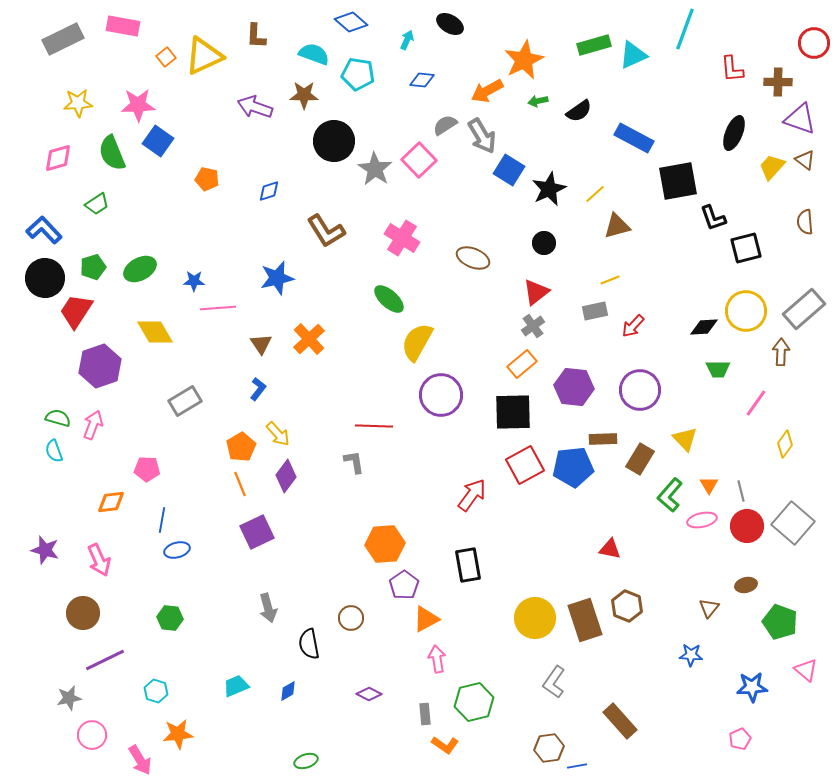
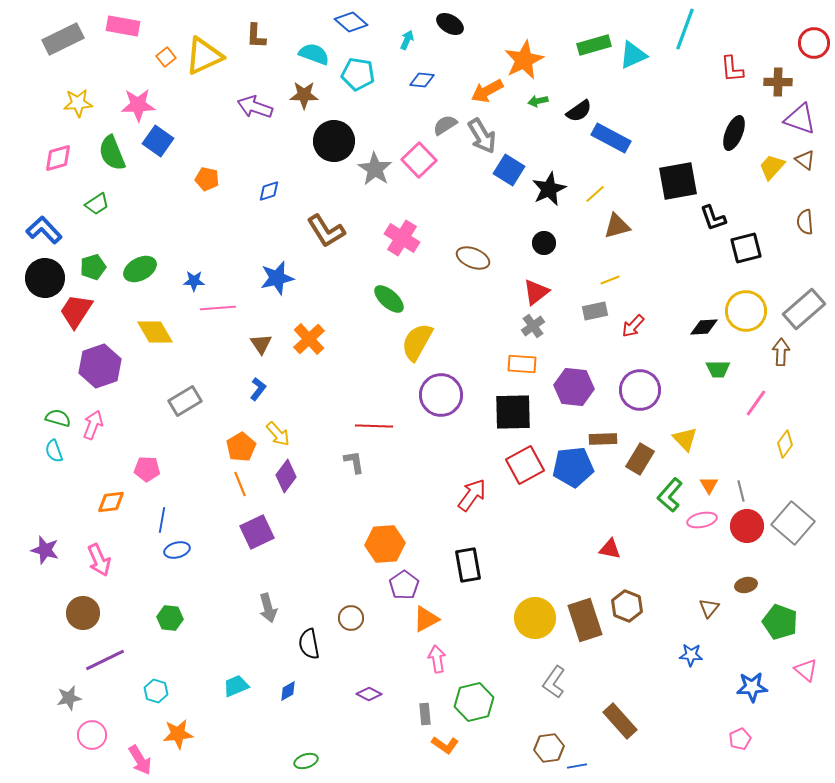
blue rectangle at (634, 138): moved 23 px left
orange rectangle at (522, 364): rotated 44 degrees clockwise
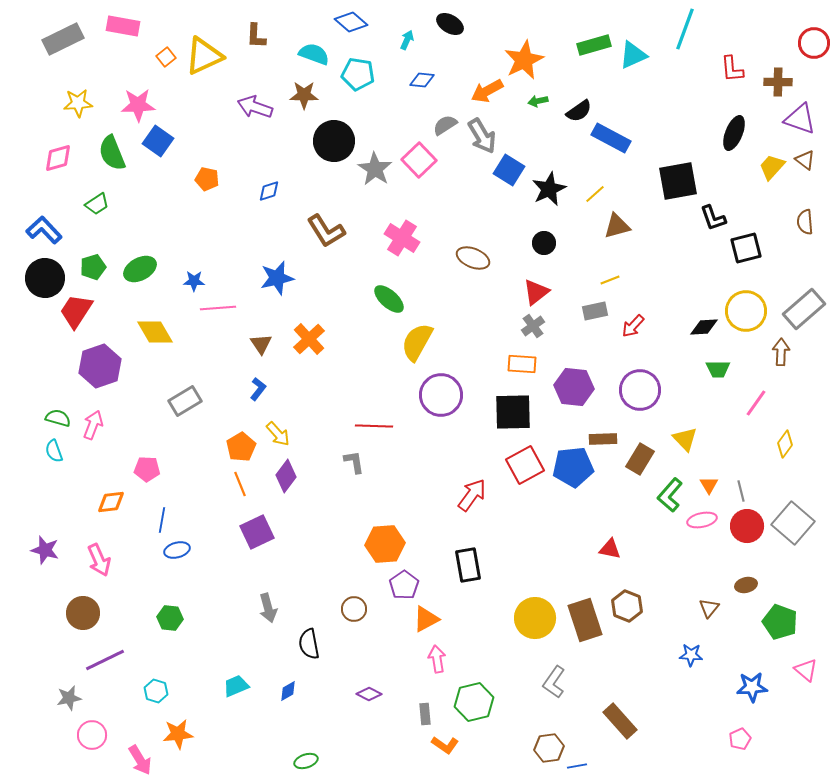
brown circle at (351, 618): moved 3 px right, 9 px up
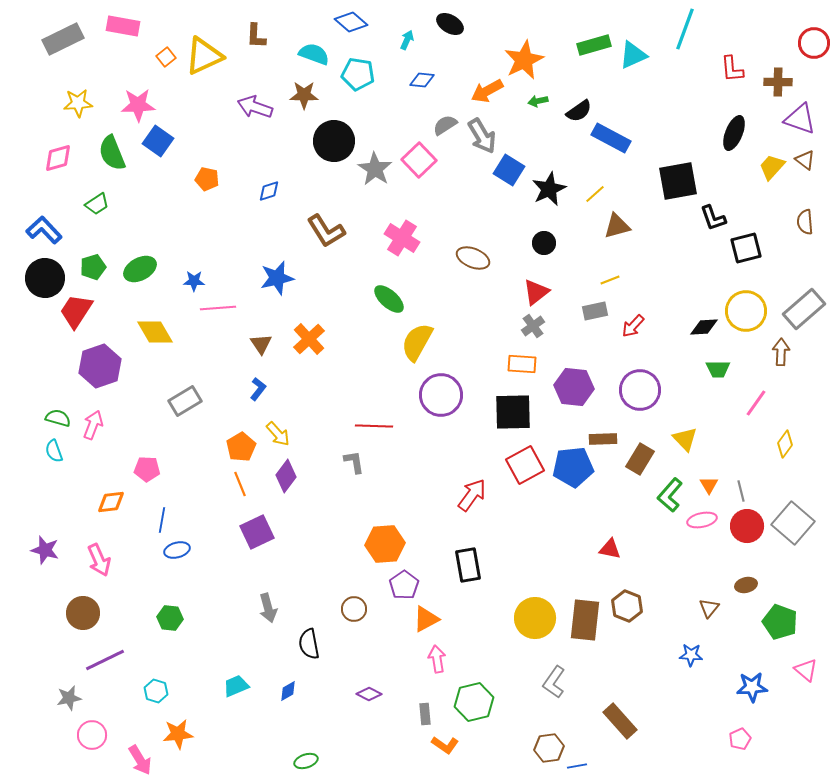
brown rectangle at (585, 620): rotated 24 degrees clockwise
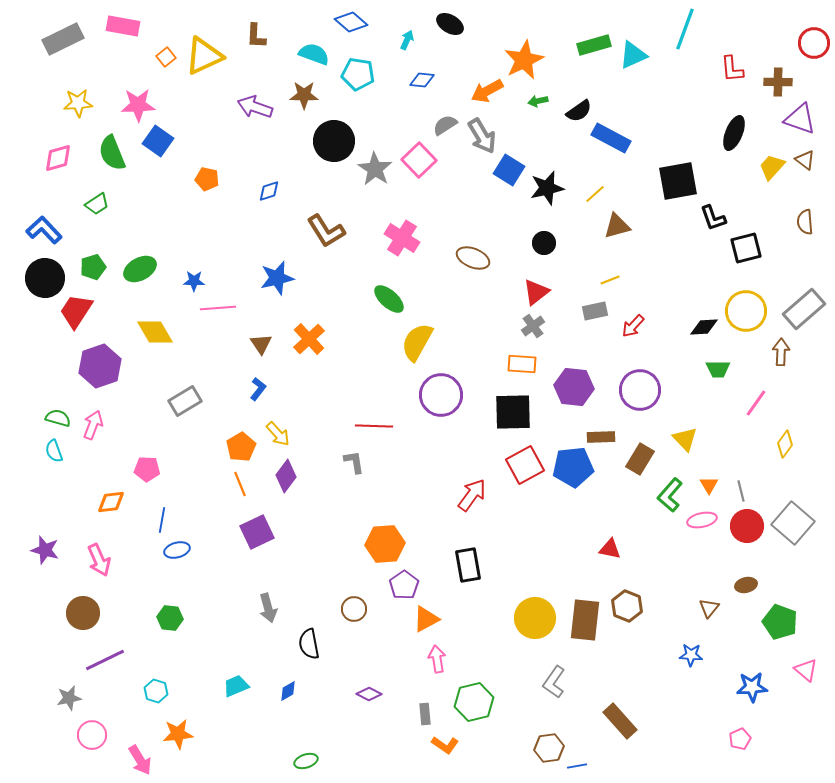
black star at (549, 189): moved 2 px left, 1 px up; rotated 12 degrees clockwise
brown rectangle at (603, 439): moved 2 px left, 2 px up
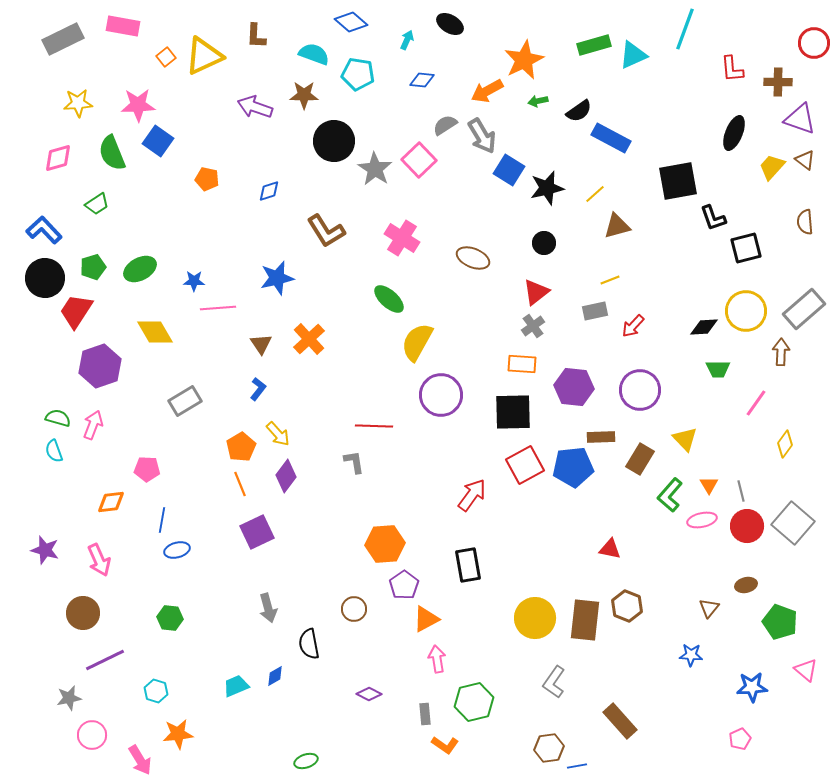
blue diamond at (288, 691): moved 13 px left, 15 px up
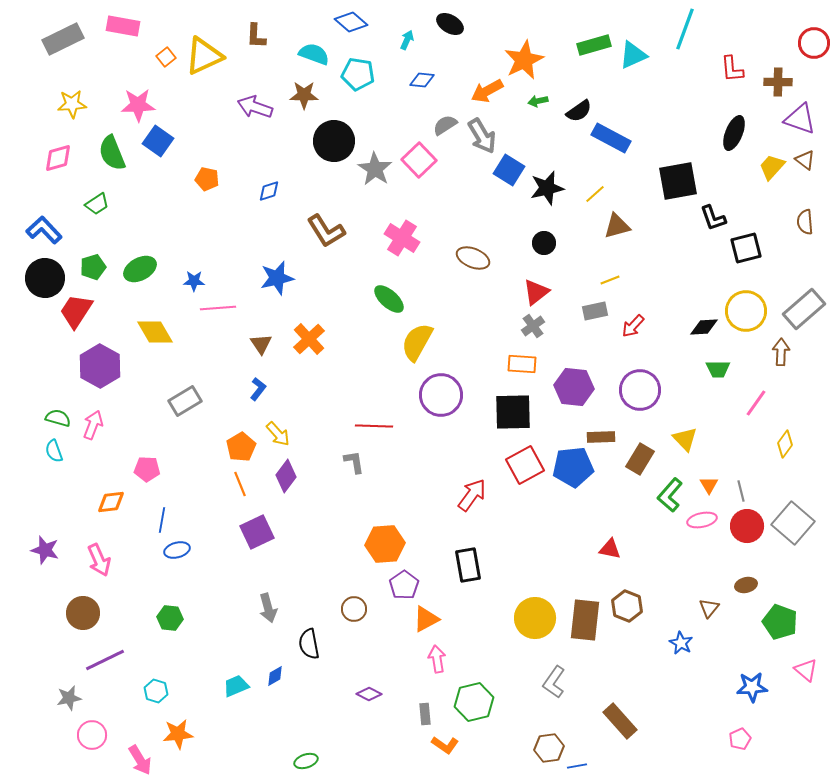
yellow star at (78, 103): moved 6 px left, 1 px down
purple hexagon at (100, 366): rotated 12 degrees counterclockwise
blue star at (691, 655): moved 10 px left, 12 px up; rotated 25 degrees clockwise
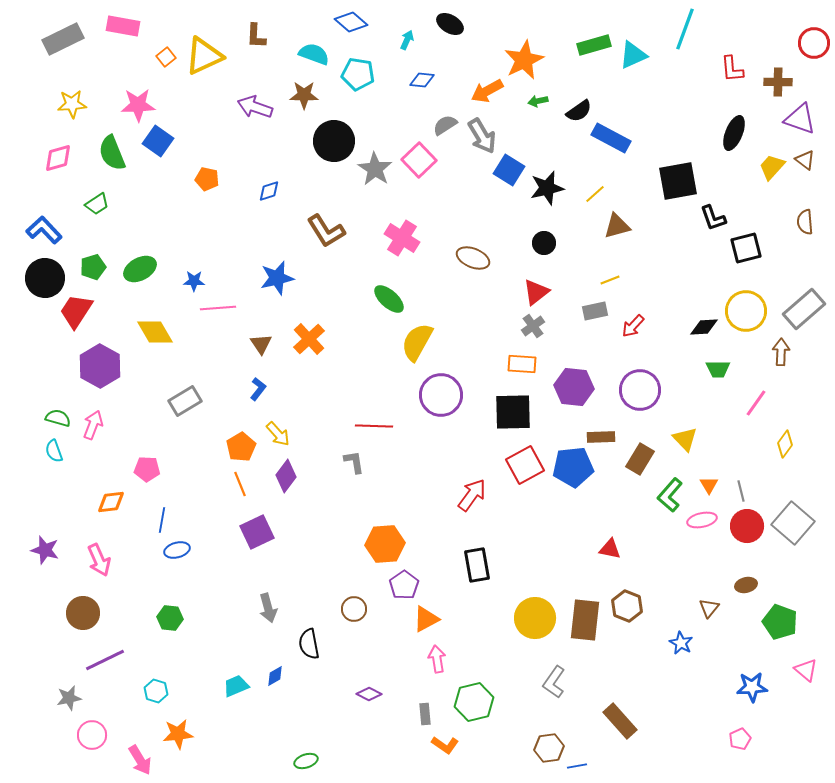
black rectangle at (468, 565): moved 9 px right
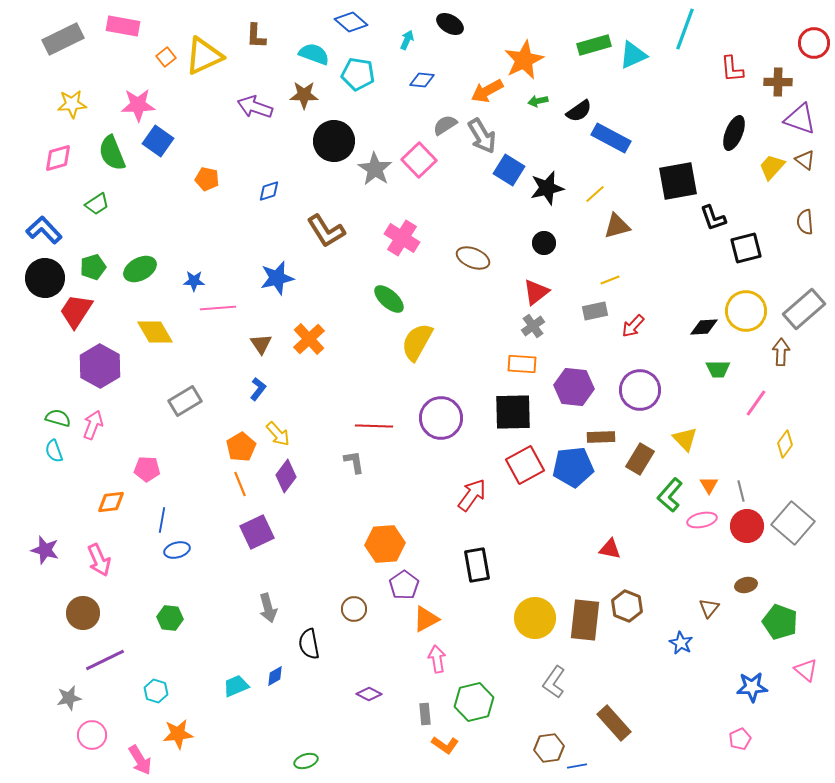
purple circle at (441, 395): moved 23 px down
brown rectangle at (620, 721): moved 6 px left, 2 px down
